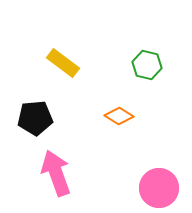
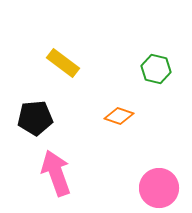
green hexagon: moved 9 px right, 4 px down
orange diamond: rotated 12 degrees counterclockwise
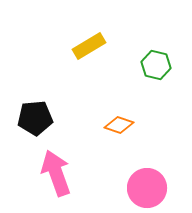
yellow rectangle: moved 26 px right, 17 px up; rotated 68 degrees counterclockwise
green hexagon: moved 4 px up
orange diamond: moved 9 px down
pink circle: moved 12 px left
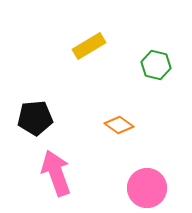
orange diamond: rotated 16 degrees clockwise
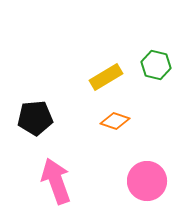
yellow rectangle: moved 17 px right, 31 px down
orange diamond: moved 4 px left, 4 px up; rotated 16 degrees counterclockwise
pink arrow: moved 8 px down
pink circle: moved 7 px up
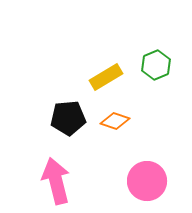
green hexagon: rotated 24 degrees clockwise
black pentagon: moved 33 px right
pink arrow: rotated 6 degrees clockwise
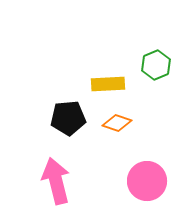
yellow rectangle: moved 2 px right, 7 px down; rotated 28 degrees clockwise
orange diamond: moved 2 px right, 2 px down
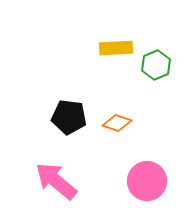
yellow rectangle: moved 8 px right, 36 px up
black pentagon: moved 1 px right, 1 px up; rotated 12 degrees clockwise
pink arrow: rotated 36 degrees counterclockwise
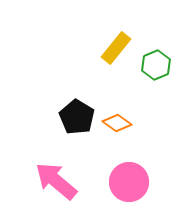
yellow rectangle: rotated 48 degrees counterclockwise
black pentagon: moved 8 px right; rotated 24 degrees clockwise
orange diamond: rotated 16 degrees clockwise
pink circle: moved 18 px left, 1 px down
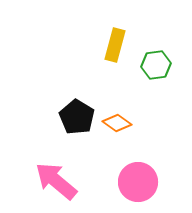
yellow rectangle: moved 1 px left, 3 px up; rotated 24 degrees counterclockwise
green hexagon: rotated 16 degrees clockwise
pink circle: moved 9 px right
